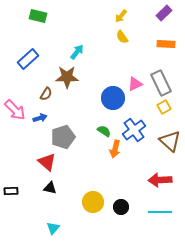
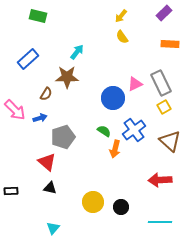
orange rectangle: moved 4 px right
cyan line: moved 10 px down
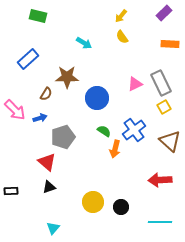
cyan arrow: moved 7 px right, 9 px up; rotated 84 degrees clockwise
blue circle: moved 16 px left
black triangle: moved 1 px left, 1 px up; rotated 32 degrees counterclockwise
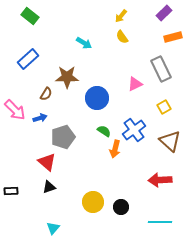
green rectangle: moved 8 px left; rotated 24 degrees clockwise
orange rectangle: moved 3 px right, 7 px up; rotated 18 degrees counterclockwise
gray rectangle: moved 14 px up
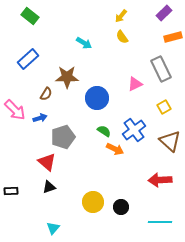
orange arrow: rotated 78 degrees counterclockwise
